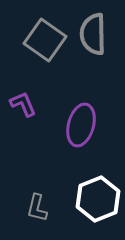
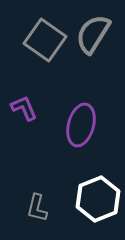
gray semicircle: rotated 33 degrees clockwise
purple L-shape: moved 1 px right, 4 px down
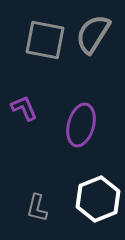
gray square: rotated 24 degrees counterclockwise
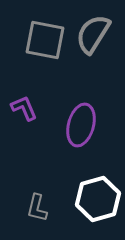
white hexagon: rotated 6 degrees clockwise
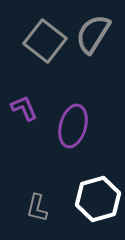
gray square: moved 1 px down; rotated 27 degrees clockwise
purple ellipse: moved 8 px left, 1 px down
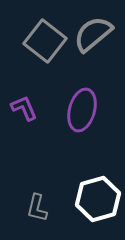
gray semicircle: rotated 18 degrees clockwise
purple ellipse: moved 9 px right, 16 px up
